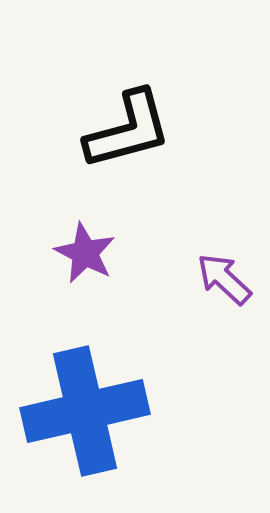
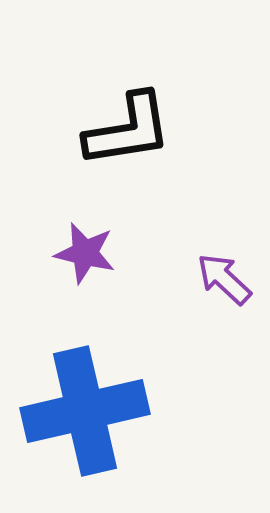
black L-shape: rotated 6 degrees clockwise
purple star: rotated 14 degrees counterclockwise
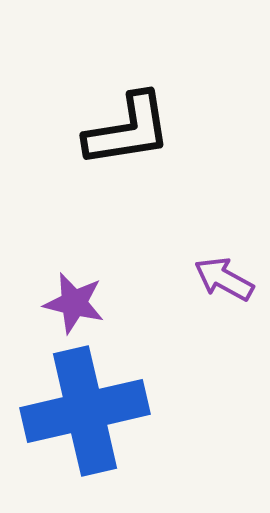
purple star: moved 11 px left, 50 px down
purple arrow: rotated 14 degrees counterclockwise
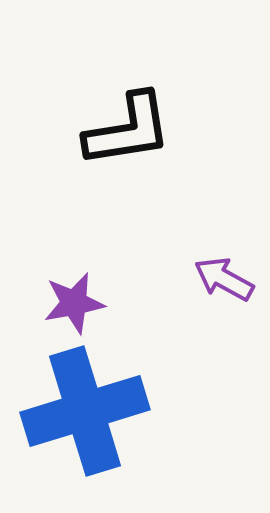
purple star: rotated 24 degrees counterclockwise
blue cross: rotated 4 degrees counterclockwise
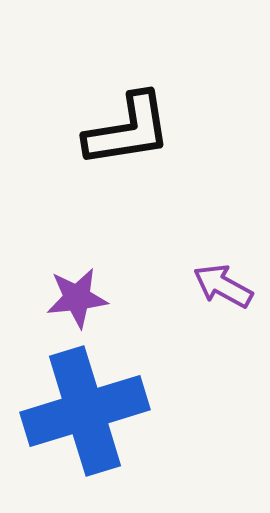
purple arrow: moved 1 px left, 7 px down
purple star: moved 3 px right, 5 px up; rotated 4 degrees clockwise
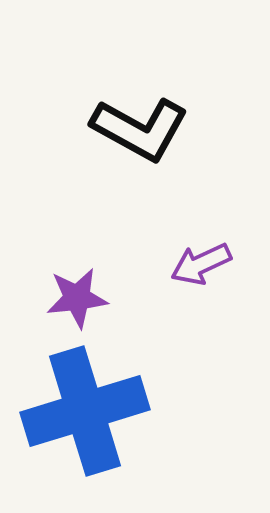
black L-shape: moved 12 px right, 1 px up; rotated 38 degrees clockwise
purple arrow: moved 22 px left, 22 px up; rotated 54 degrees counterclockwise
